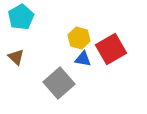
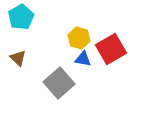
brown triangle: moved 2 px right, 1 px down
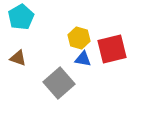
red square: moved 1 px right; rotated 16 degrees clockwise
brown triangle: rotated 24 degrees counterclockwise
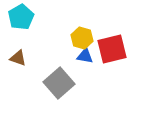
yellow hexagon: moved 3 px right
blue triangle: moved 2 px right, 3 px up
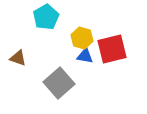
cyan pentagon: moved 25 px right
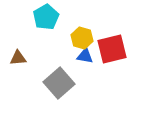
brown triangle: rotated 24 degrees counterclockwise
